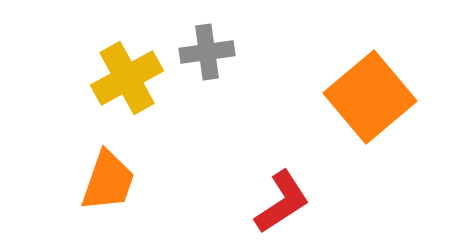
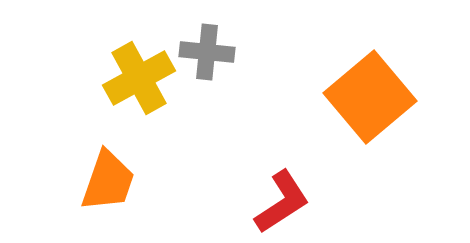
gray cross: rotated 14 degrees clockwise
yellow cross: moved 12 px right
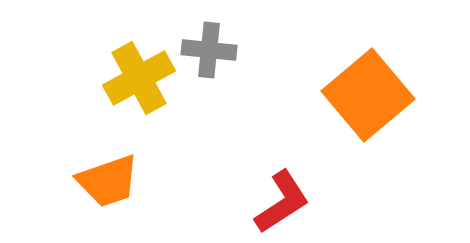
gray cross: moved 2 px right, 2 px up
orange square: moved 2 px left, 2 px up
orange trapezoid: rotated 52 degrees clockwise
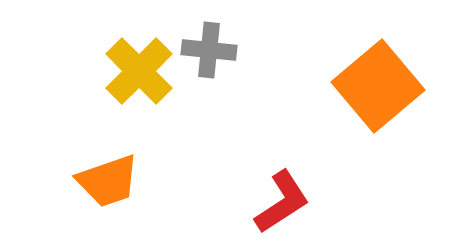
yellow cross: moved 7 px up; rotated 16 degrees counterclockwise
orange square: moved 10 px right, 9 px up
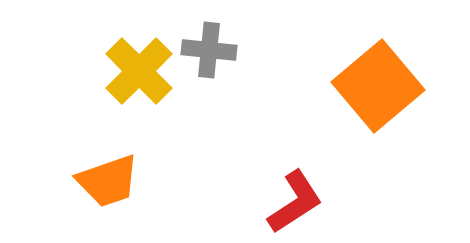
red L-shape: moved 13 px right
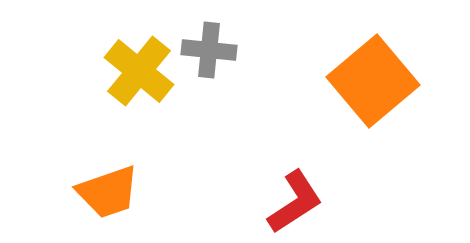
yellow cross: rotated 6 degrees counterclockwise
orange square: moved 5 px left, 5 px up
orange trapezoid: moved 11 px down
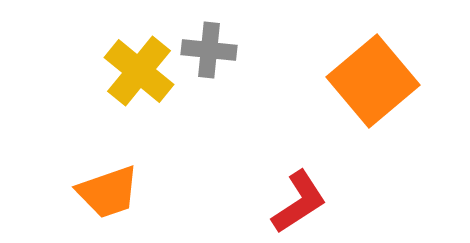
red L-shape: moved 4 px right
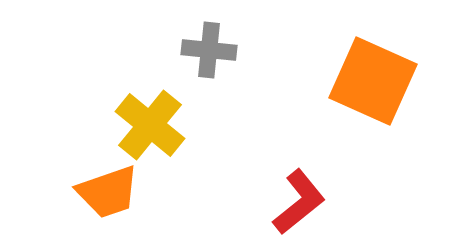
yellow cross: moved 11 px right, 54 px down
orange square: rotated 26 degrees counterclockwise
red L-shape: rotated 6 degrees counterclockwise
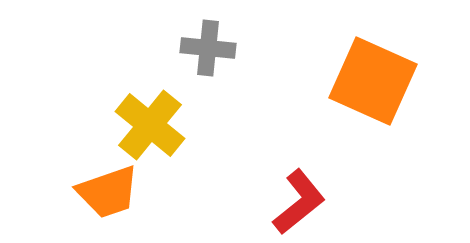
gray cross: moved 1 px left, 2 px up
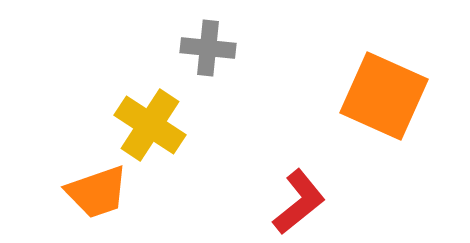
orange square: moved 11 px right, 15 px down
yellow cross: rotated 6 degrees counterclockwise
orange trapezoid: moved 11 px left
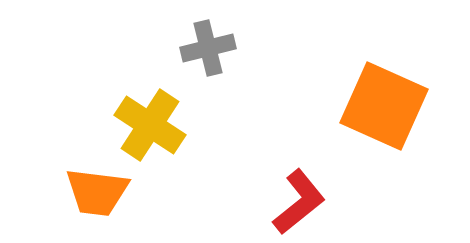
gray cross: rotated 20 degrees counterclockwise
orange square: moved 10 px down
orange trapezoid: rotated 26 degrees clockwise
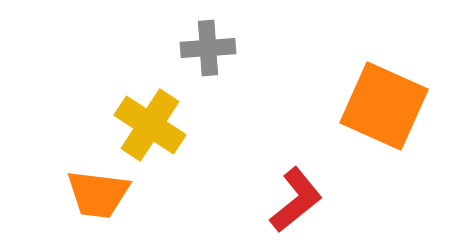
gray cross: rotated 10 degrees clockwise
orange trapezoid: moved 1 px right, 2 px down
red L-shape: moved 3 px left, 2 px up
